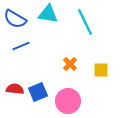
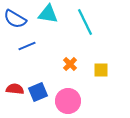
blue line: moved 6 px right
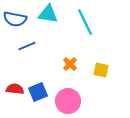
blue semicircle: rotated 20 degrees counterclockwise
yellow square: rotated 14 degrees clockwise
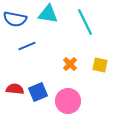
yellow square: moved 1 px left, 5 px up
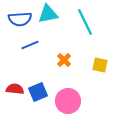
cyan triangle: rotated 20 degrees counterclockwise
blue semicircle: moved 5 px right; rotated 15 degrees counterclockwise
blue line: moved 3 px right, 1 px up
orange cross: moved 6 px left, 4 px up
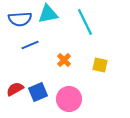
red semicircle: rotated 36 degrees counterclockwise
pink circle: moved 1 px right, 2 px up
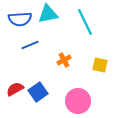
orange cross: rotated 16 degrees clockwise
blue square: rotated 12 degrees counterclockwise
pink circle: moved 9 px right, 2 px down
